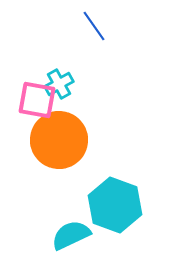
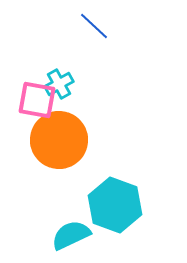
blue line: rotated 12 degrees counterclockwise
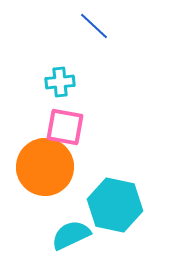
cyan cross: moved 1 px right, 2 px up; rotated 24 degrees clockwise
pink square: moved 28 px right, 27 px down
orange circle: moved 14 px left, 27 px down
cyan hexagon: rotated 8 degrees counterclockwise
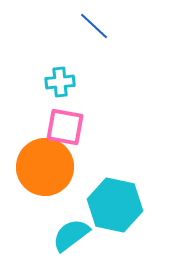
cyan semicircle: rotated 12 degrees counterclockwise
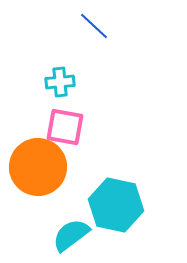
orange circle: moved 7 px left
cyan hexagon: moved 1 px right
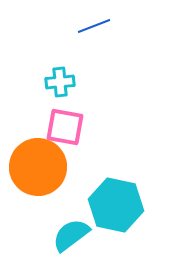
blue line: rotated 64 degrees counterclockwise
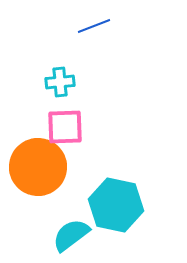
pink square: rotated 12 degrees counterclockwise
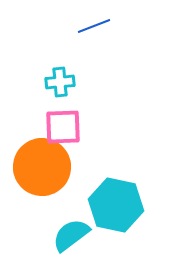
pink square: moved 2 px left
orange circle: moved 4 px right
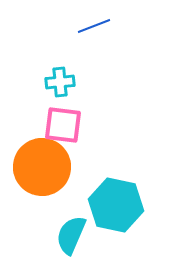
pink square: moved 2 px up; rotated 9 degrees clockwise
cyan semicircle: rotated 30 degrees counterclockwise
